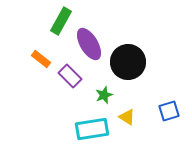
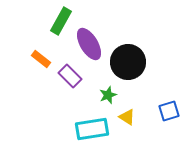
green star: moved 4 px right
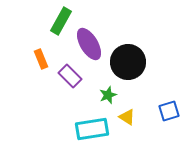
orange rectangle: rotated 30 degrees clockwise
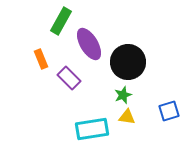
purple rectangle: moved 1 px left, 2 px down
green star: moved 15 px right
yellow triangle: rotated 24 degrees counterclockwise
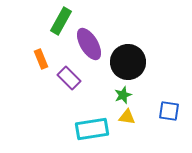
blue square: rotated 25 degrees clockwise
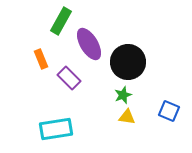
blue square: rotated 15 degrees clockwise
cyan rectangle: moved 36 px left
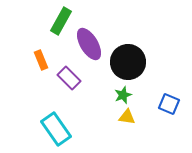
orange rectangle: moved 1 px down
blue square: moved 7 px up
cyan rectangle: rotated 64 degrees clockwise
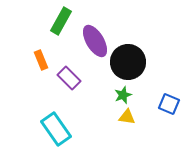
purple ellipse: moved 6 px right, 3 px up
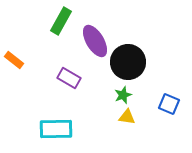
orange rectangle: moved 27 px left; rotated 30 degrees counterclockwise
purple rectangle: rotated 15 degrees counterclockwise
cyan rectangle: rotated 56 degrees counterclockwise
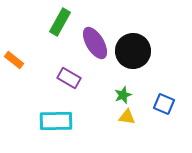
green rectangle: moved 1 px left, 1 px down
purple ellipse: moved 2 px down
black circle: moved 5 px right, 11 px up
blue square: moved 5 px left
cyan rectangle: moved 8 px up
